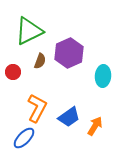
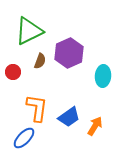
orange L-shape: rotated 20 degrees counterclockwise
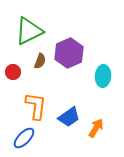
orange L-shape: moved 1 px left, 2 px up
orange arrow: moved 1 px right, 2 px down
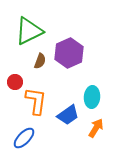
red circle: moved 2 px right, 10 px down
cyan ellipse: moved 11 px left, 21 px down
orange L-shape: moved 5 px up
blue trapezoid: moved 1 px left, 2 px up
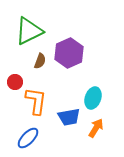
cyan ellipse: moved 1 px right, 1 px down; rotated 15 degrees clockwise
blue trapezoid: moved 1 px right, 2 px down; rotated 25 degrees clockwise
blue ellipse: moved 4 px right
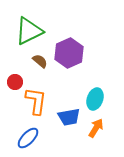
brown semicircle: rotated 70 degrees counterclockwise
cyan ellipse: moved 2 px right, 1 px down
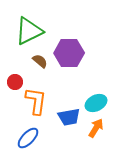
purple hexagon: rotated 24 degrees clockwise
cyan ellipse: moved 1 px right, 4 px down; rotated 45 degrees clockwise
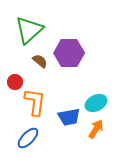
green triangle: moved 1 px up; rotated 16 degrees counterclockwise
orange L-shape: moved 1 px left, 1 px down
orange arrow: moved 1 px down
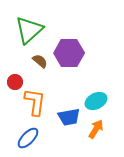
cyan ellipse: moved 2 px up
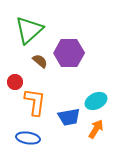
blue ellipse: rotated 55 degrees clockwise
